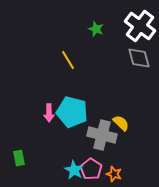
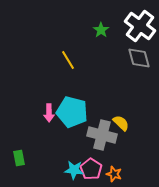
green star: moved 5 px right, 1 px down; rotated 14 degrees clockwise
cyan star: rotated 24 degrees counterclockwise
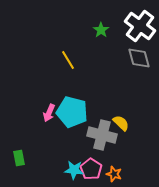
pink arrow: rotated 24 degrees clockwise
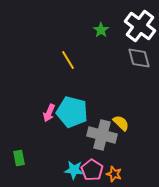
pink pentagon: moved 1 px right, 1 px down
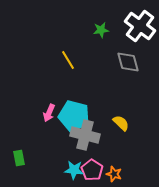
green star: rotated 28 degrees clockwise
gray diamond: moved 11 px left, 4 px down
cyan pentagon: moved 2 px right, 4 px down
gray cross: moved 17 px left
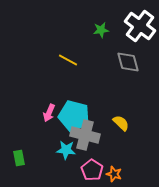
yellow line: rotated 30 degrees counterclockwise
cyan star: moved 8 px left, 20 px up
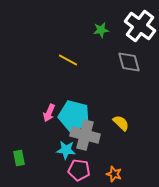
gray diamond: moved 1 px right
pink pentagon: moved 13 px left; rotated 25 degrees counterclockwise
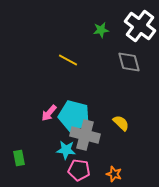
pink arrow: rotated 18 degrees clockwise
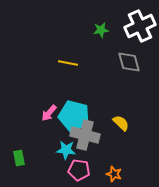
white cross: rotated 28 degrees clockwise
yellow line: moved 3 px down; rotated 18 degrees counterclockwise
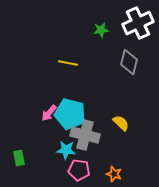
white cross: moved 2 px left, 3 px up
gray diamond: rotated 30 degrees clockwise
cyan pentagon: moved 4 px left, 2 px up
